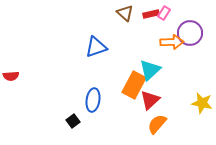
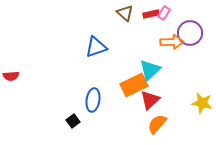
orange rectangle: rotated 36 degrees clockwise
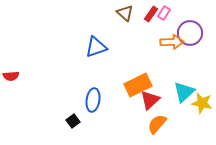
red rectangle: rotated 42 degrees counterclockwise
cyan triangle: moved 34 px right, 22 px down
orange rectangle: moved 4 px right
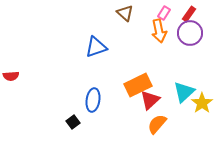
red rectangle: moved 38 px right
orange arrow: moved 13 px left, 11 px up; rotated 80 degrees clockwise
yellow star: rotated 25 degrees clockwise
black square: moved 1 px down
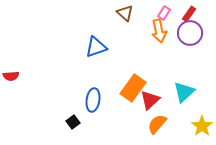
orange rectangle: moved 5 px left, 3 px down; rotated 28 degrees counterclockwise
yellow star: moved 23 px down
